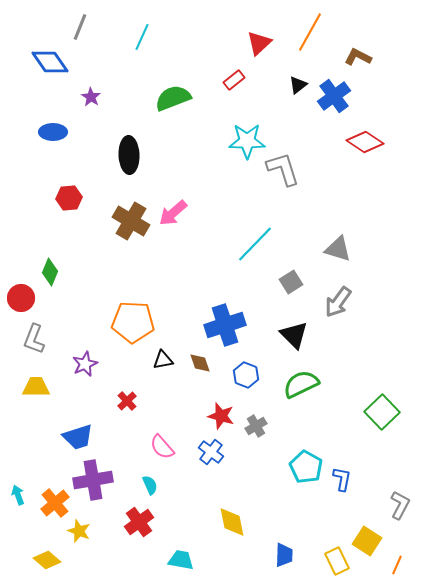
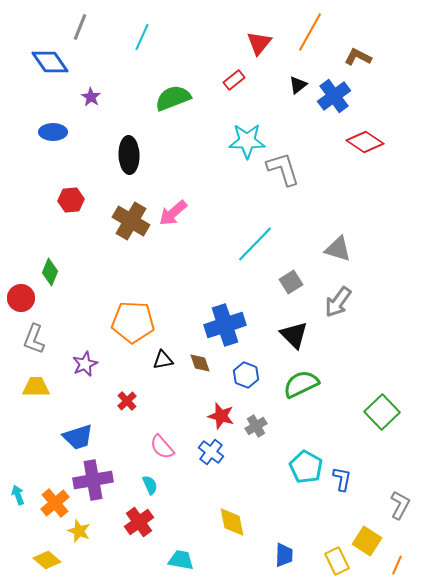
red triangle at (259, 43): rotated 8 degrees counterclockwise
red hexagon at (69, 198): moved 2 px right, 2 px down
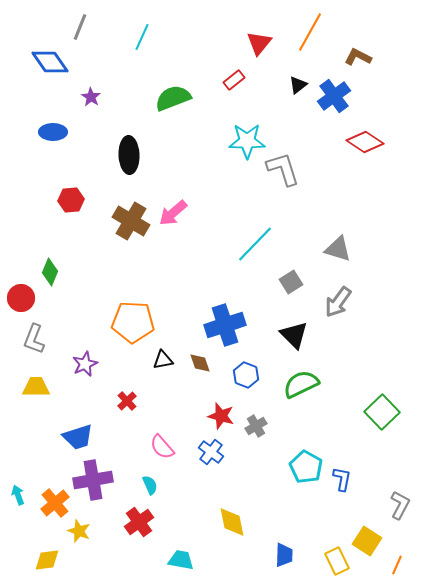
yellow diamond at (47, 560): rotated 48 degrees counterclockwise
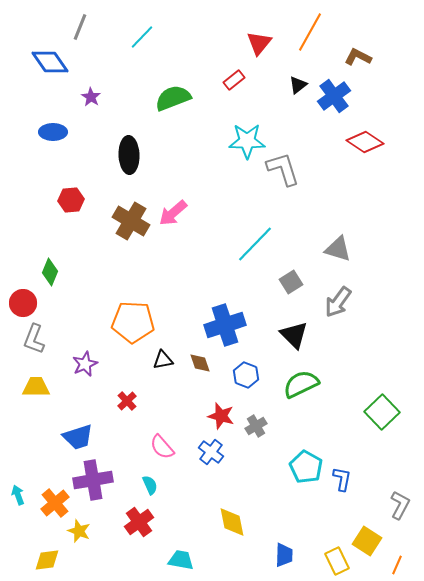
cyan line at (142, 37): rotated 20 degrees clockwise
red circle at (21, 298): moved 2 px right, 5 px down
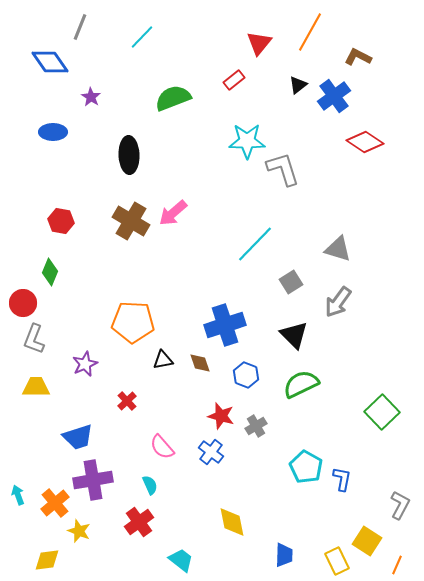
red hexagon at (71, 200): moved 10 px left, 21 px down; rotated 15 degrees clockwise
cyan trapezoid at (181, 560): rotated 28 degrees clockwise
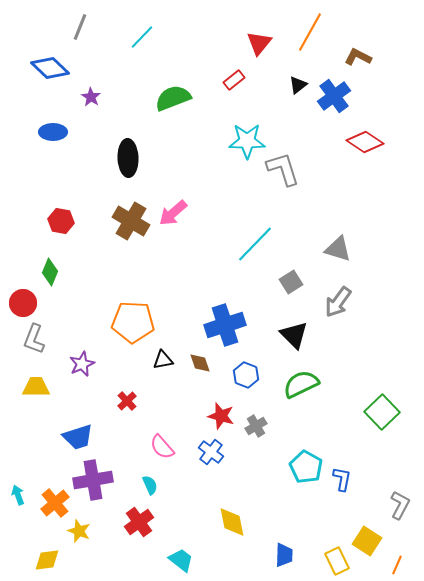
blue diamond at (50, 62): moved 6 px down; rotated 12 degrees counterclockwise
black ellipse at (129, 155): moved 1 px left, 3 px down
purple star at (85, 364): moved 3 px left
